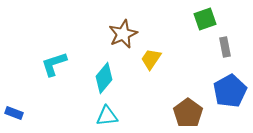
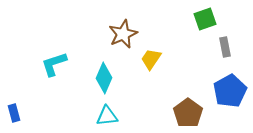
cyan diamond: rotated 16 degrees counterclockwise
blue rectangle: rotated 54 degrees clockwise
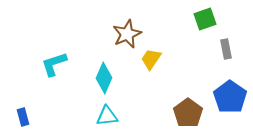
brown star: moved 4 px right
gray rectangle: moved 1 px right, 2 px down
blue pentagon: moved 6 px down; rotated 8 degrees counterclockwise
blue rectangle: moved 9 px right, 4 px down
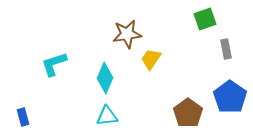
brown star: rotated 16 degrees clockwise
cyan diamond: moved 1 px right
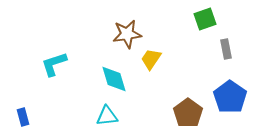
cyan diamond: moved 9 px right, 1 px down; rotated 40 degrees counterclockwise
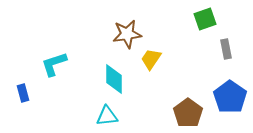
cyan diamond: rotated 16 degrees clockwise
blue rectangle: moved 24 px up
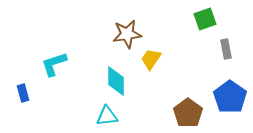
cyan diamond: moved 2 px right, 2 px down
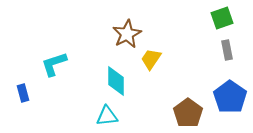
green square: moved 17 px right, 1 px up
brown star: rotated 20 degrees counterclockwise
gray rectangle: moved 1 px right, 1 px down
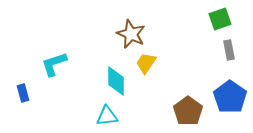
green square: moved 2 px left, 1 px down
brown star: moved 4 px right; rotated 20 degrees counterclockwise
gray rectangle: moved 2 px right
yellow trapezoid: moved 5 px left, 4 px down
brown pentagon: moved 2 px up
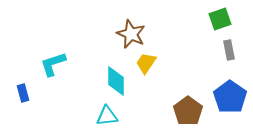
cyan L-shape: moved 1 px left
